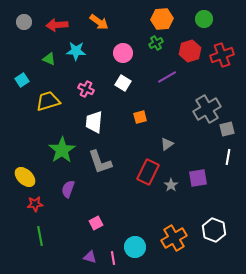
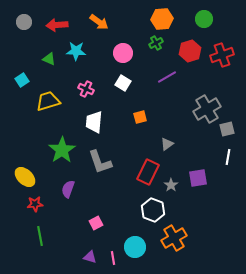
white hexagon: moved 61 px left, 20 px up
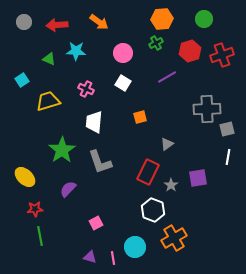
gray cross: rotated 28 degrees clockwise
purple semicircle: rotated 24 degrees clockwise
red star: moved 5 px down
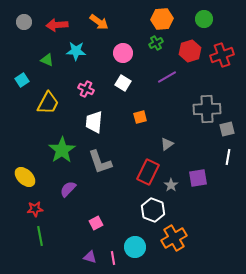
green triangle: moved 2 px left, 1 px down
yellow trapezoid: moved 2 px down; rotated 135 degrees clockwise
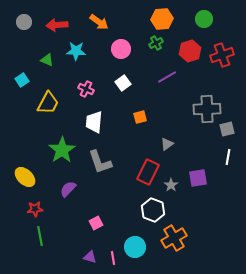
pink circle: moved 2 px left, 4 px up
white square: rotated 21 degrees clockwise
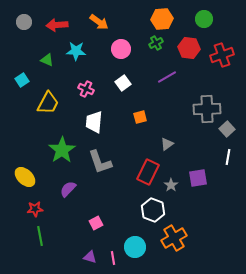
red hexagon: moved 1 px left, 3 px up; rotated 25 degrees clockwise
gray square: rotated 28 degrees counterclockwise
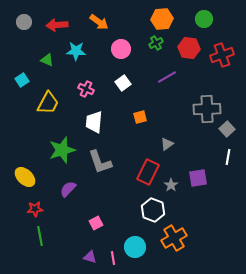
green star: rotated 16 degrees clockwise
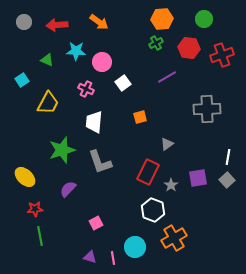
pink circle: moved 19 px left, 13 px down
gray square: moved 51 px down
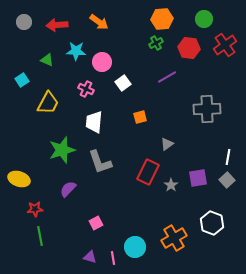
red cross: moved 3 px right, 10 px up; rotated 15 degrees counterclockwise
yellow ellipse: moved 6 px left, 2 px down; rotated 25 degrees counterclockwise
white hexagon: moved 59 px right, 13 px down
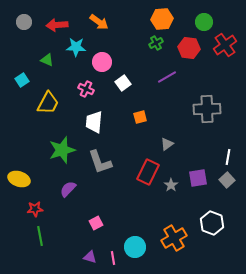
green circle: moved 3 px down
cyan star: moved 4 px up
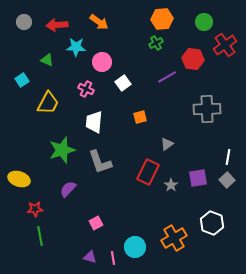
red hexagon: moved 4 px right, 11 px down
